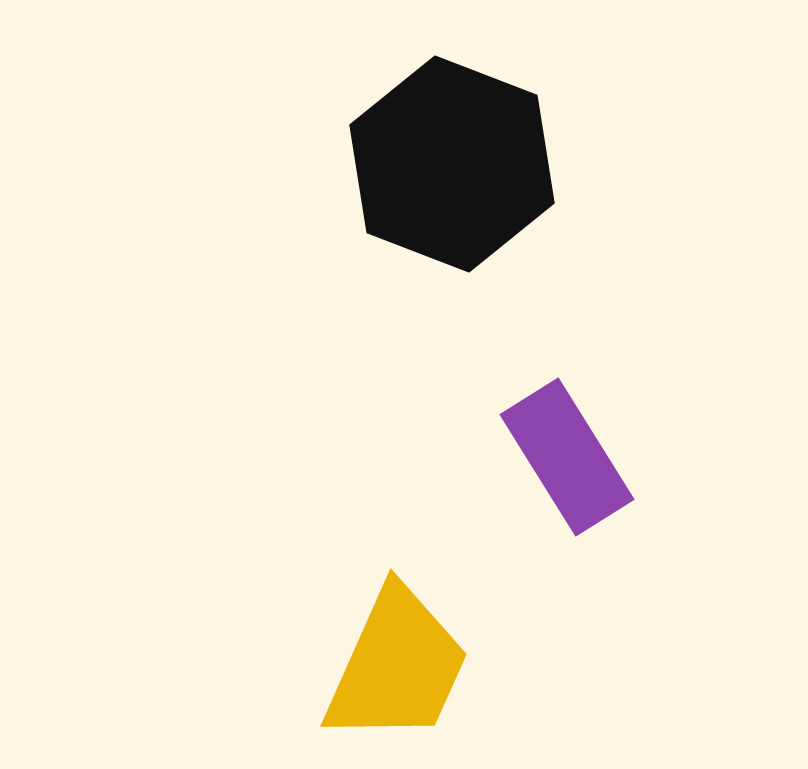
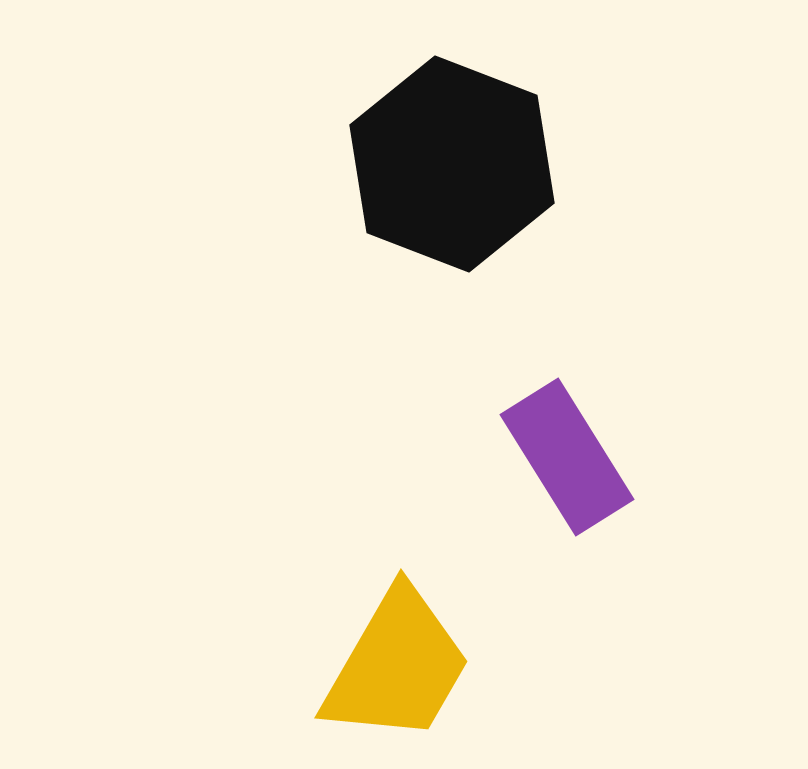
yellow trapezoid: rotated 6 degrees clockwise
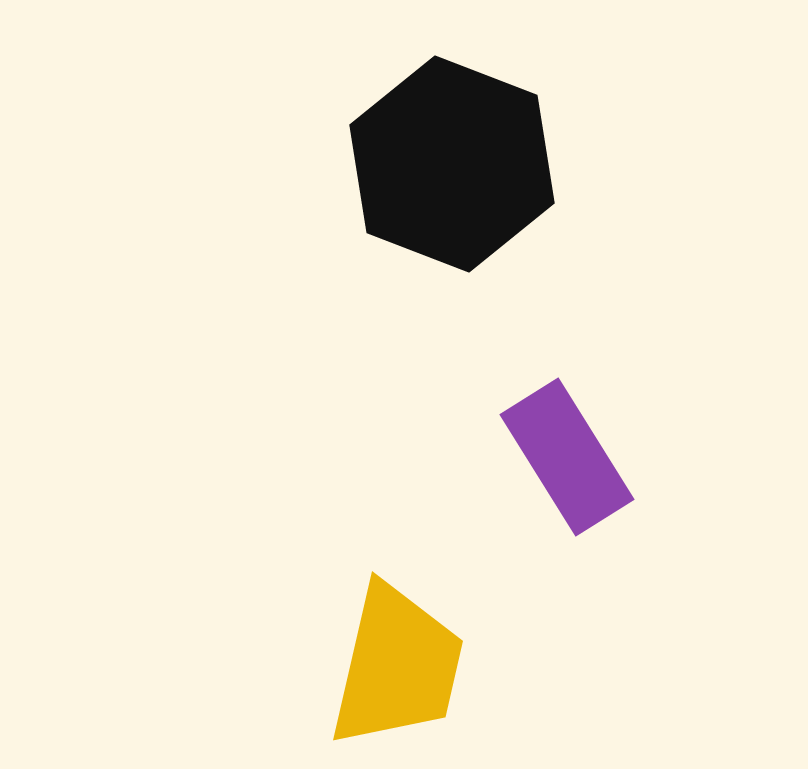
yellow trapezoid: rotated 17 degrees counterclockwise
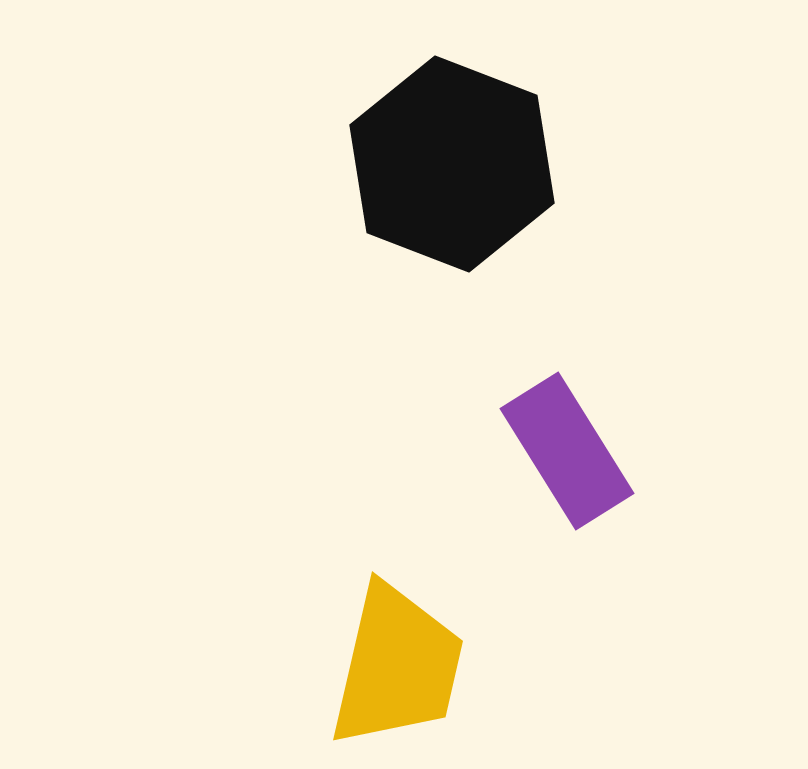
purple rectangle: moved 6 px up
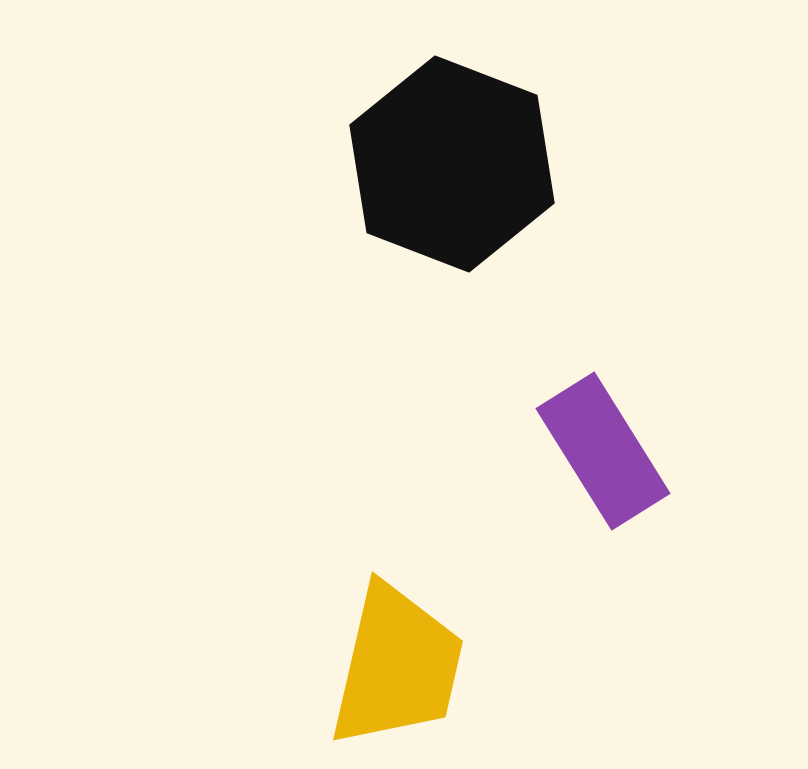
purple rectangle: moved 36 px right
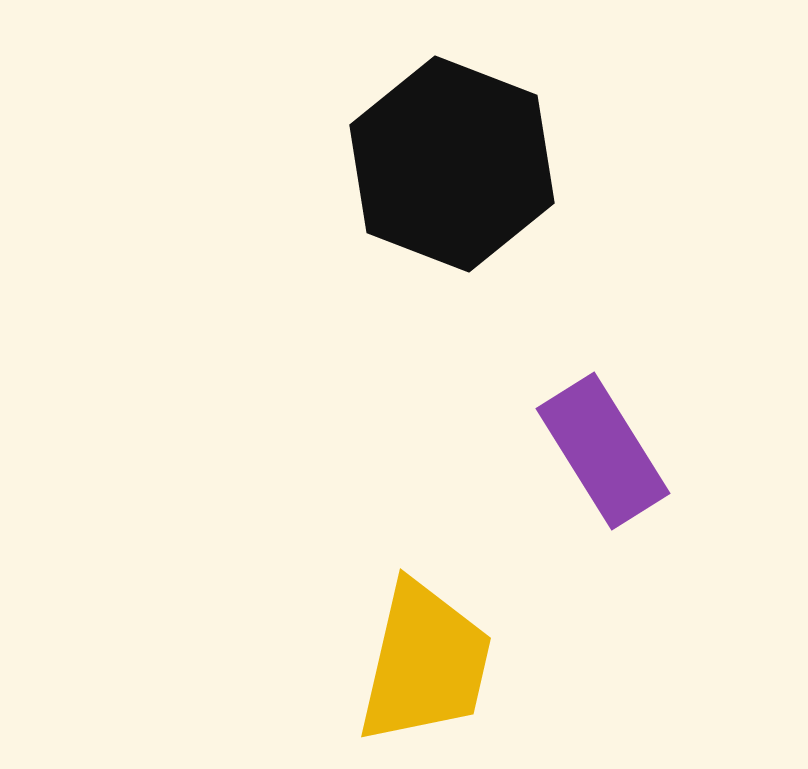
yellow trapezoid: moved 28 px right, 3 px up
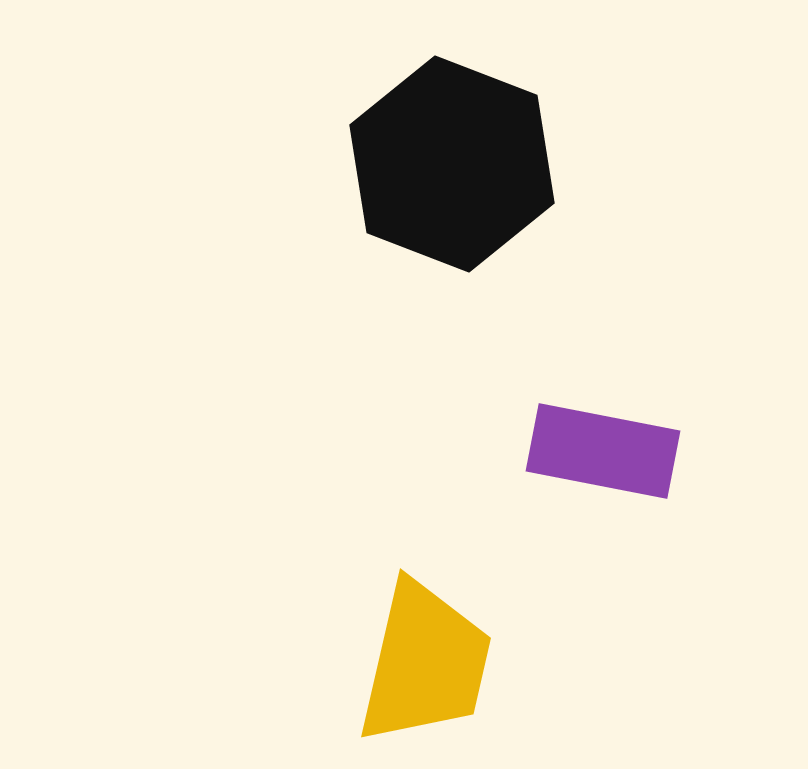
purple rectangle: rotated 47 degrees counterclockwise
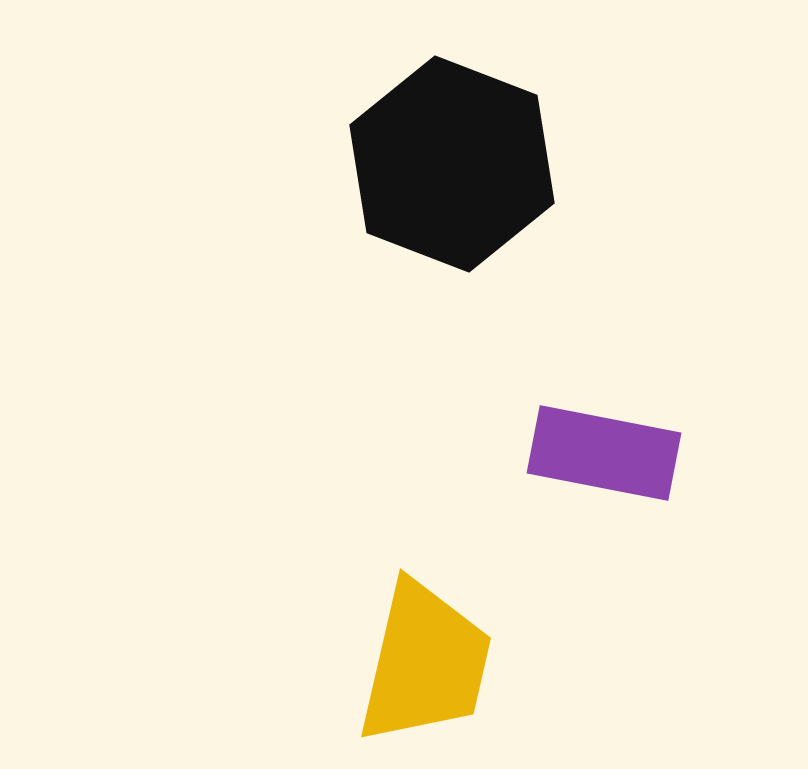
purple rectangle: moved 1 px right, 2 px down
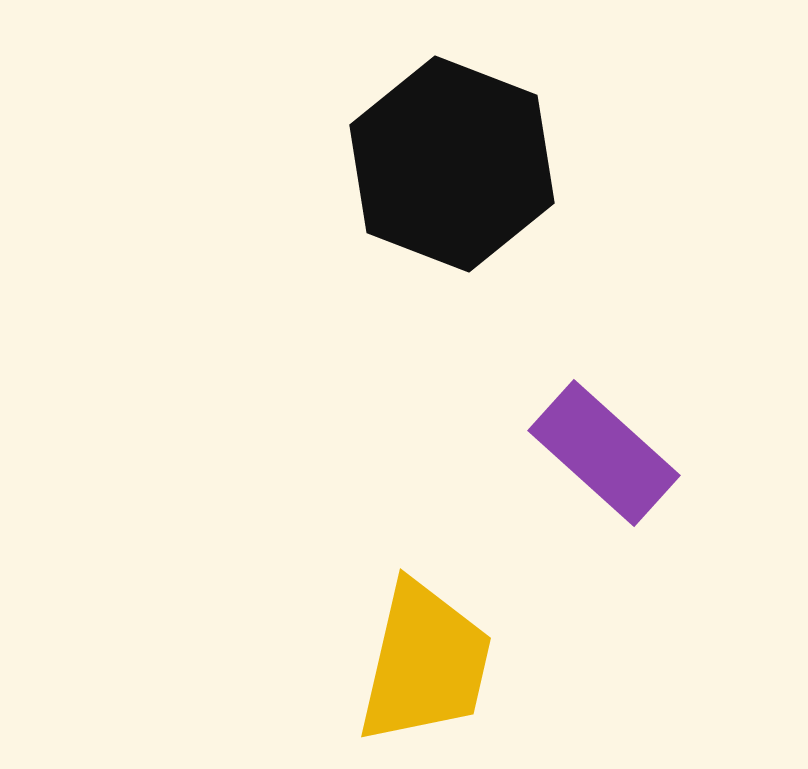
purple rectangle: rotated 31 degrees clockwise
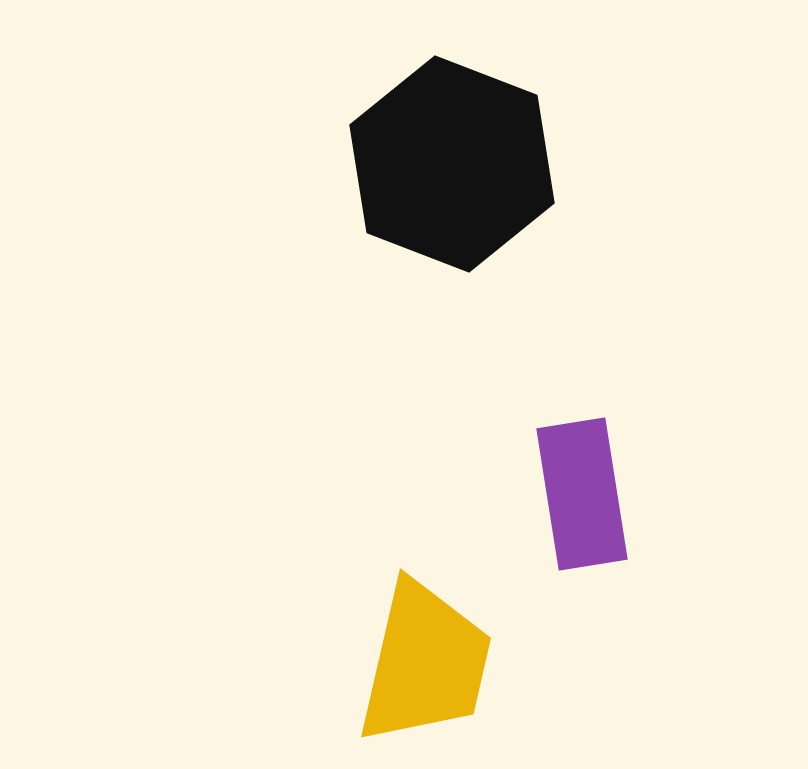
purple rectangle: moved 22 px left, 41 px down; rotated 39 degrees clockwise
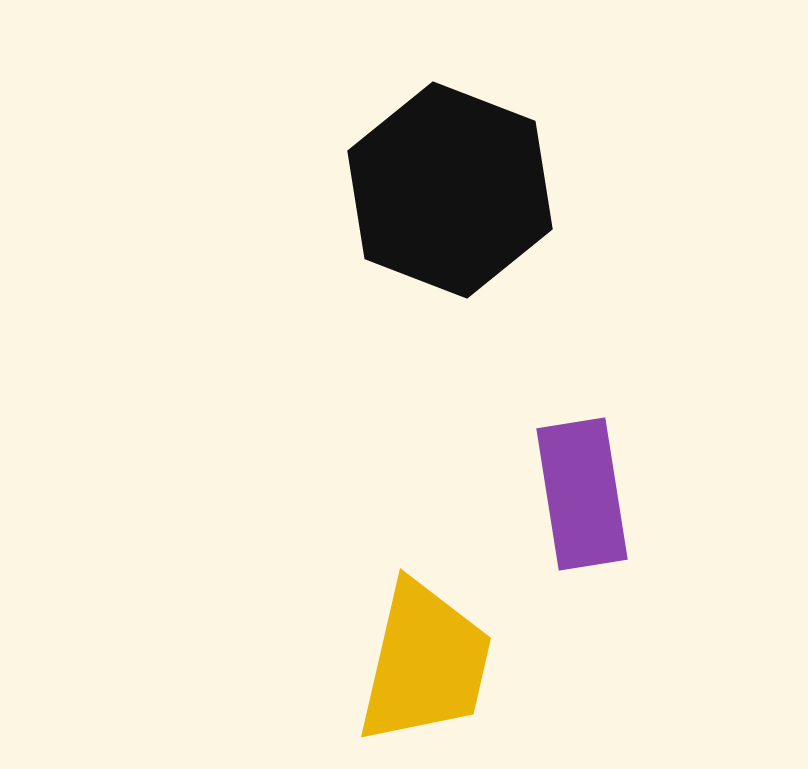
black hexagon: moved 2 px left, 26 px down
